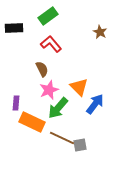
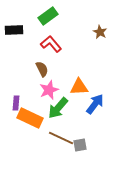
black rectangle: moved 2 px down
orange triangle: rotated 48 degrees counterclockwise
orange rectangle: moved 2 px left, 4 px up
brown line: moved 1 px left
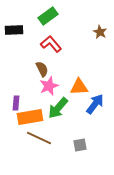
pink star: moved 4 px up
orange rectangle: moved 1 px up; rotated 35 degrees counterclockwise
brown line: moved 22 px left
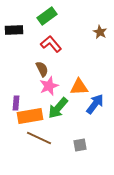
green rectangle: moved 1 px left
orange rectangle: moved 1 px up
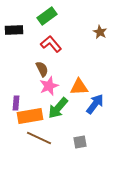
gray square: moved 3 px up
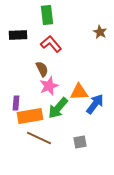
green rectangle: moved 1 px up; rotated 60 degrees counterclockwise
black rectangle: moved 4 px right, 5 px down
orange triangle: moved 5 px down
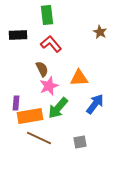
orange triangle: moved 14 px up
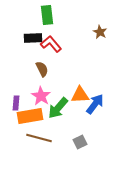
black rectangle: moved 15 px right, 3 px down
orange triangle: moved 1 px right, 17 px down
pink star: moved 8 px left, 10 px down; rotated 18 degrees counterclockwise
brown line: rotated 10 degrees counterclockwise
gray square: rotated 16 degrees counterclockwise
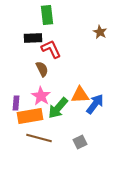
red L-shape: moved 5 px down; rotated 15 degrees clockwise
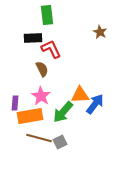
purple rectangle: moved 1 px left
green arrow: moved 5 px right, 4 px down
gray square: moved 20 px left
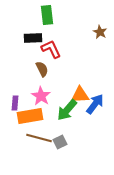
green arrow: moved 4 px right, 2 px up
